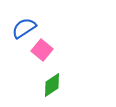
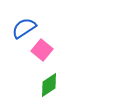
green diamond: moved 3 px left
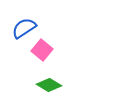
green diamond: rotated 65 degrees clockwise
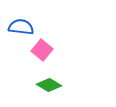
blue semicircle: moved 3 px left, 1 px up; rotated 40 degrees clockwise
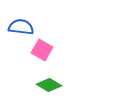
pink square: rotated 10 degrees counterclockwise
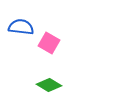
pink square: moved 7 px right, 7 px up
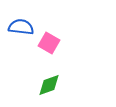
green diamond: rotated 50 degrees counterclockwise
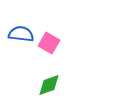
blue semicircle: moved 7 px down
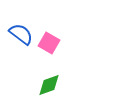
blue semicircle: rotated 30 degrees clockwise
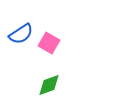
blue semicircle: rotated 110 degrees clockwise
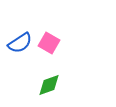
blue semicircle: moved 1 px left, 9 px down
